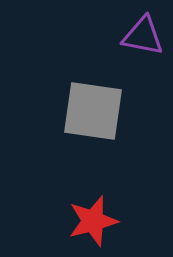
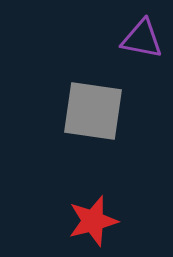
purple triangle: moved 1 px left, 3 px down
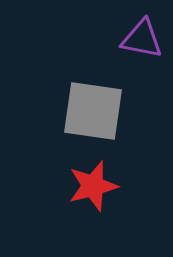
red star: moved 35 px up
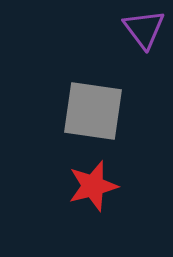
purple triangle: moved 2 px right, 10 px up; rotated 42 degrees clockwise
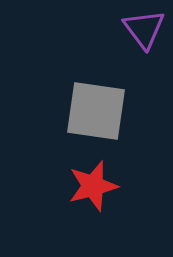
gray square: moved 3 px right
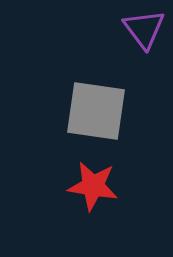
red star: rotated 24 degrees clockwise
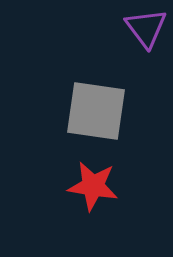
purple triangle: moved 2 px right, 1 px up
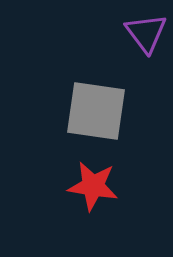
purple triangle: moved 5 px down
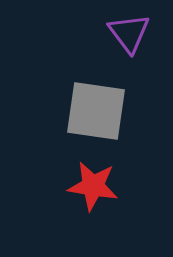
purple triangle: moved 17 px left
